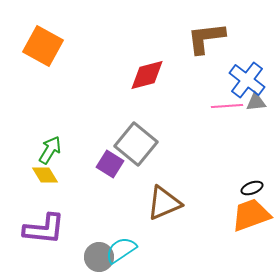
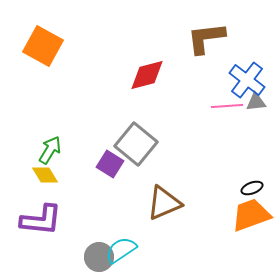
purple L-shape: moved 3 px left, 9 px up
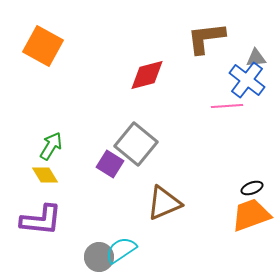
gray triangle: moved 44 px up
green arrow: moved 1 px right, 4 px up
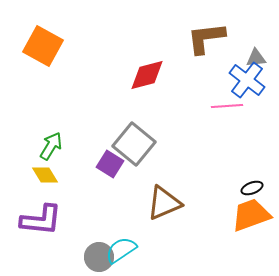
gray square: moved 2 px left
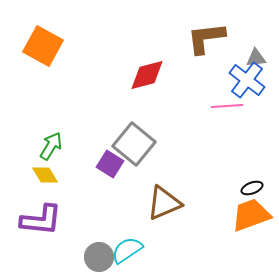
cyan semicircle: moved 6 px right
